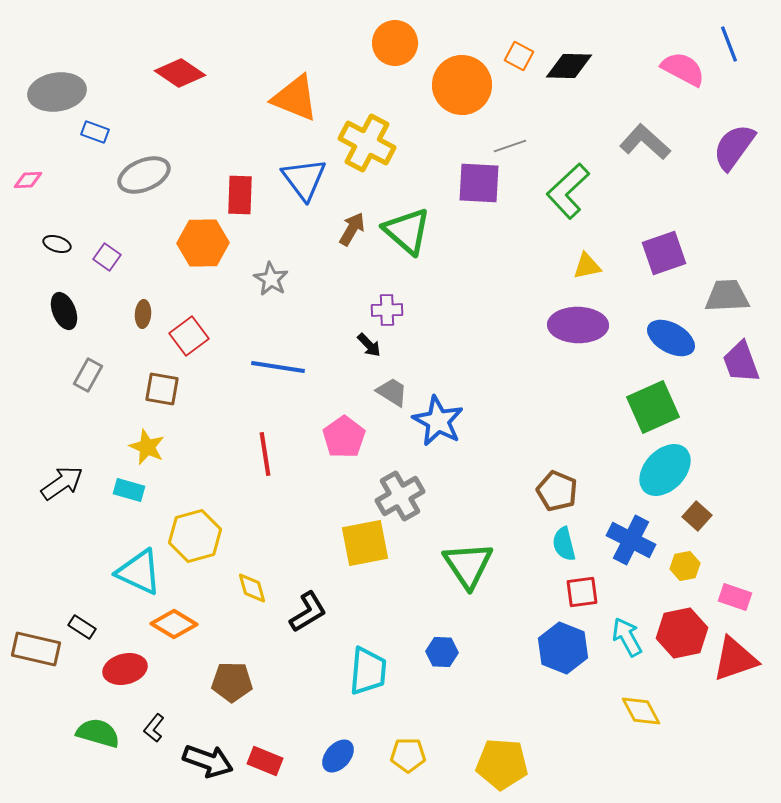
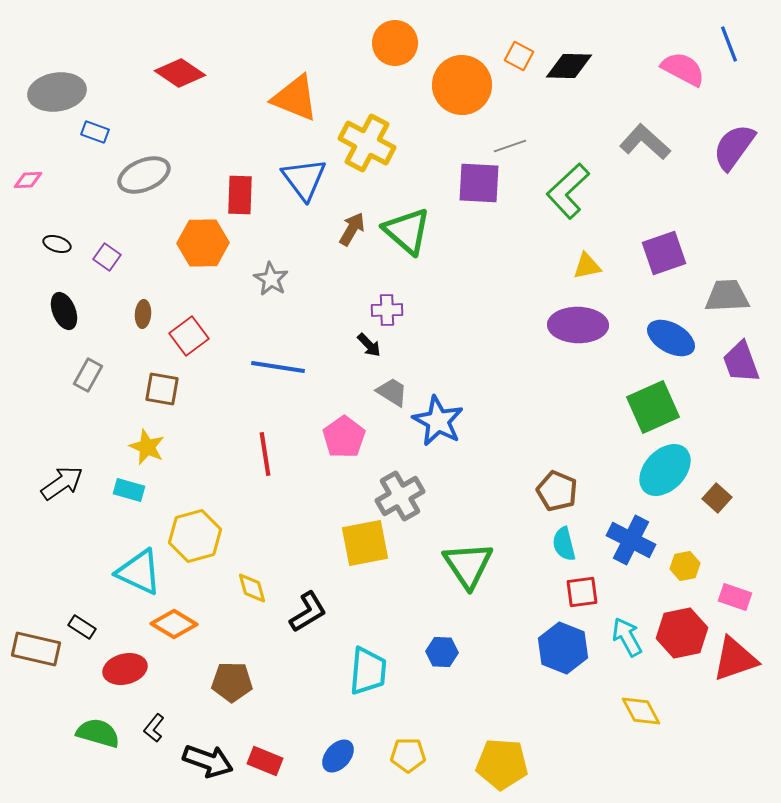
brown square at (697, 516): moved 20 px right, 18 px up
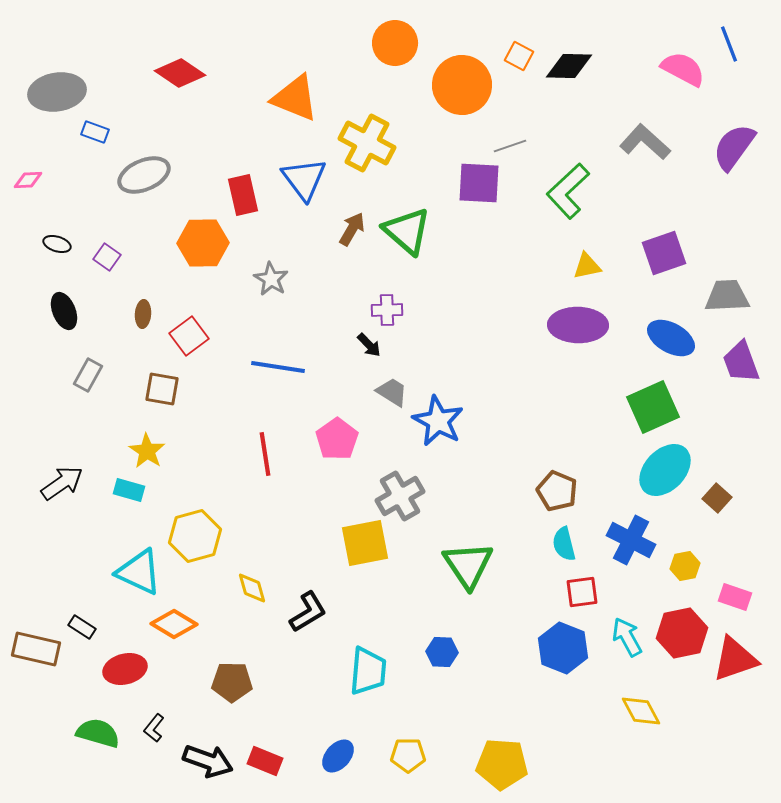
red rectangle at (240, 195): moved 3 px right; rotated 15 degrees counterclockwise
pink pentagon at (344, 437): moved 7 px left, 2 px down
yellow star at (147, 447): moved 4 px down; rotated 9 degrees clockwise
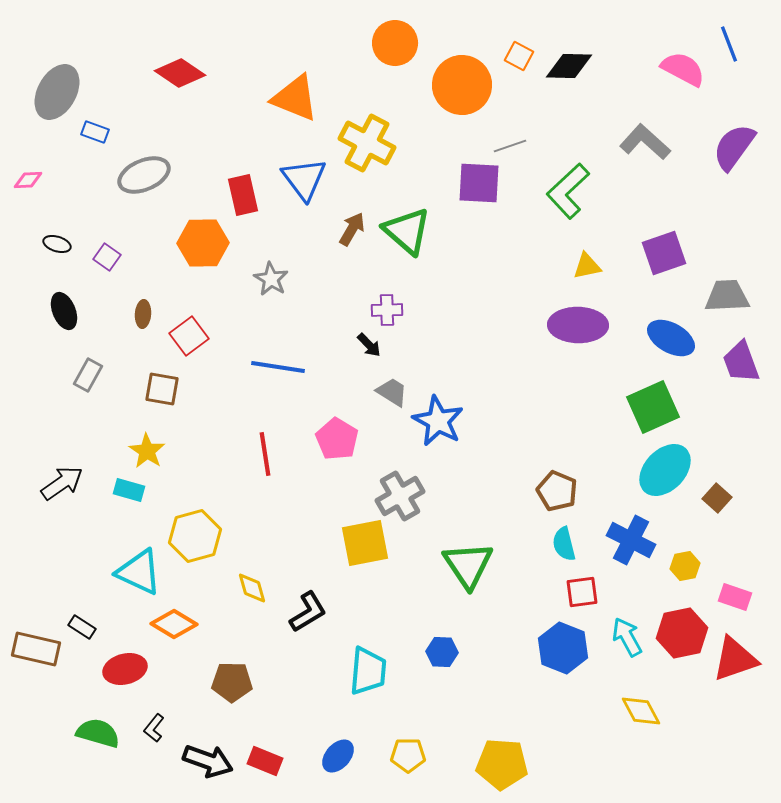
gray ellipse at (57, 92): rotated 52 degrees counterclockwise
pink pentagon at (337, 439): rotated 6 degrees counterclockwise
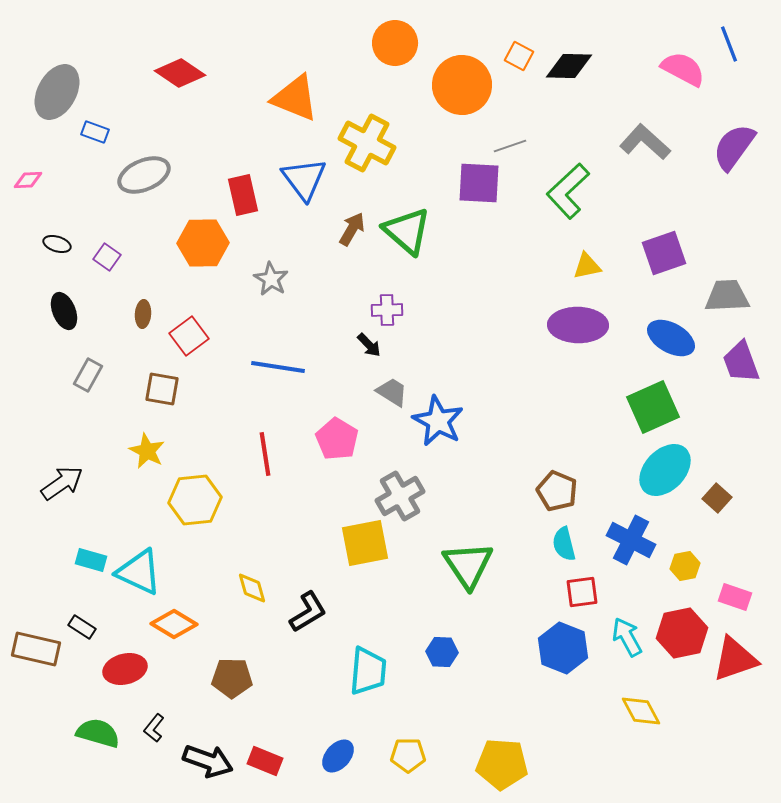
yellow star at (147, 451): rotated 6 degrees counterclockwise
cyan rectangle at (129, 490): moved 38 px left, 70 px down
yellow hexagon at (195, 536): moved 36 px up; rotated 9 degrees clockwise
brown pentagon at (232, 682): moved 4 px up
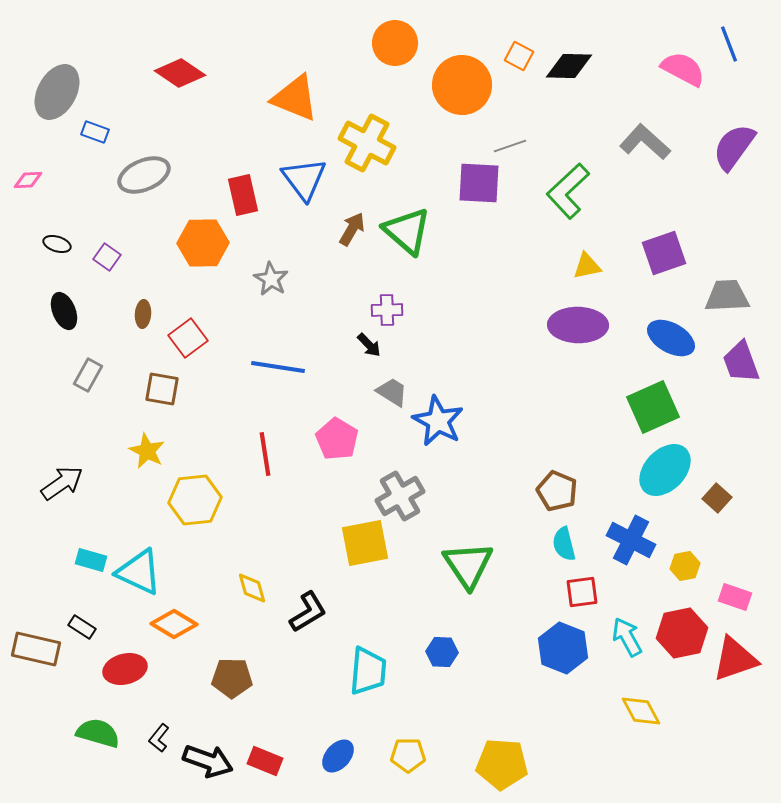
red square at (189, 336): moved 1 px left, 2 px down
black L-shape at (154, 728): moved 5 px right, 10 px down
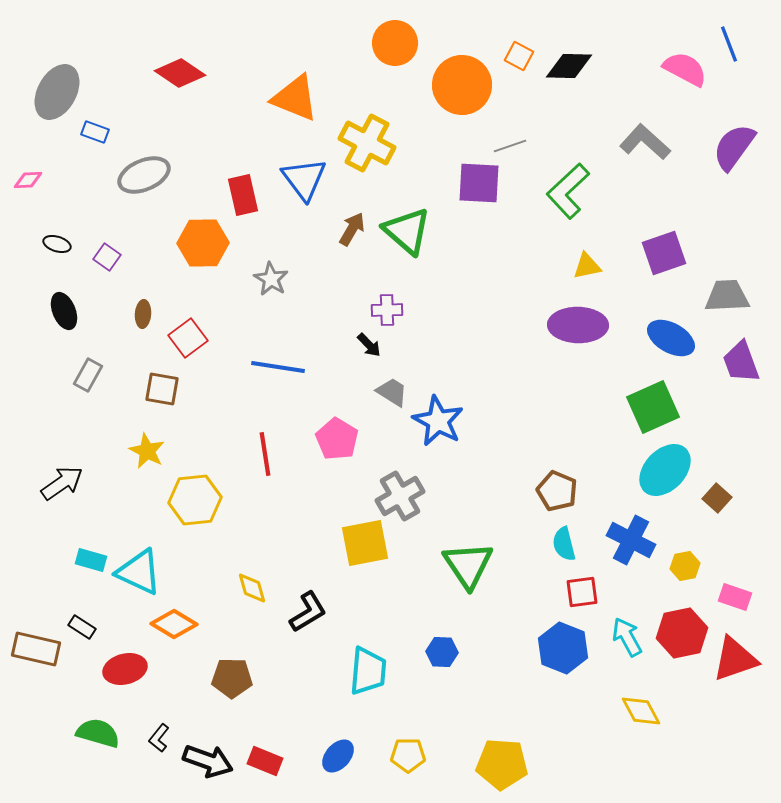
pink semicircle at (683, 69): moved 2 px right
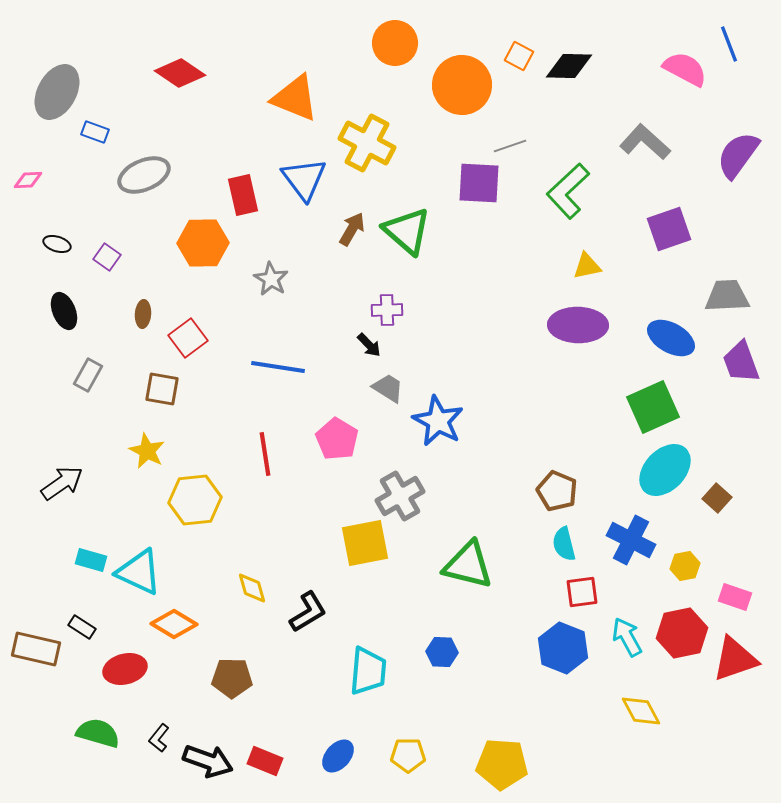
purple semicircle at (734, 147): moved 4 px right, 8 px down
purple square at (664, 253): moved 5 px right, 24 px up
gray trapezoid at (392, 392): moved 4 px left, 4 px up
green triangle at (468, 565): rotated 42 degrees counterclockwise
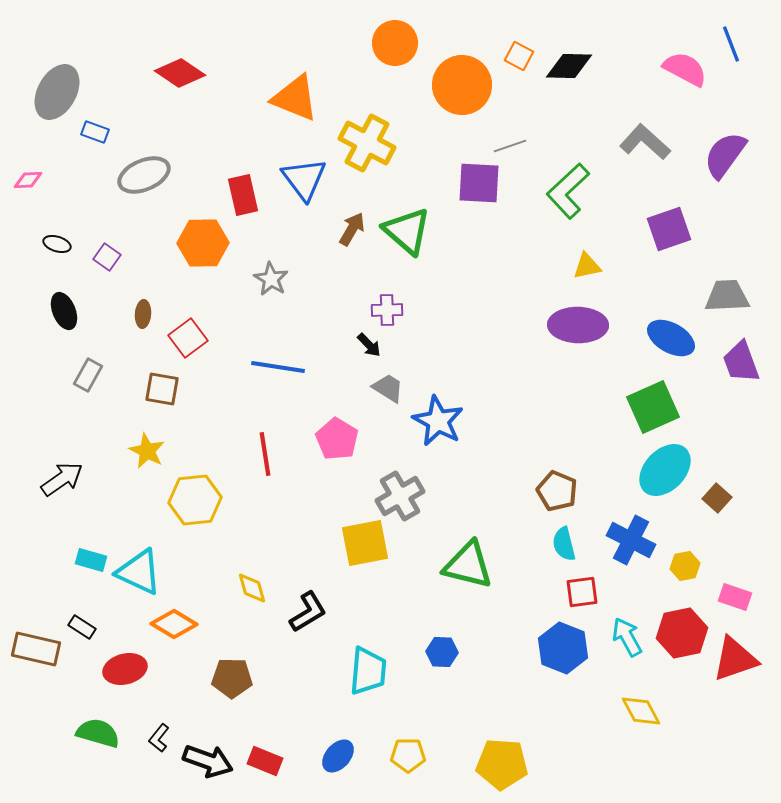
blue line at (729, 44): moved 2 px right
purple semicircle at (738, 155): moved 13 px left
black arrow at (62, 483): moved 4 px up
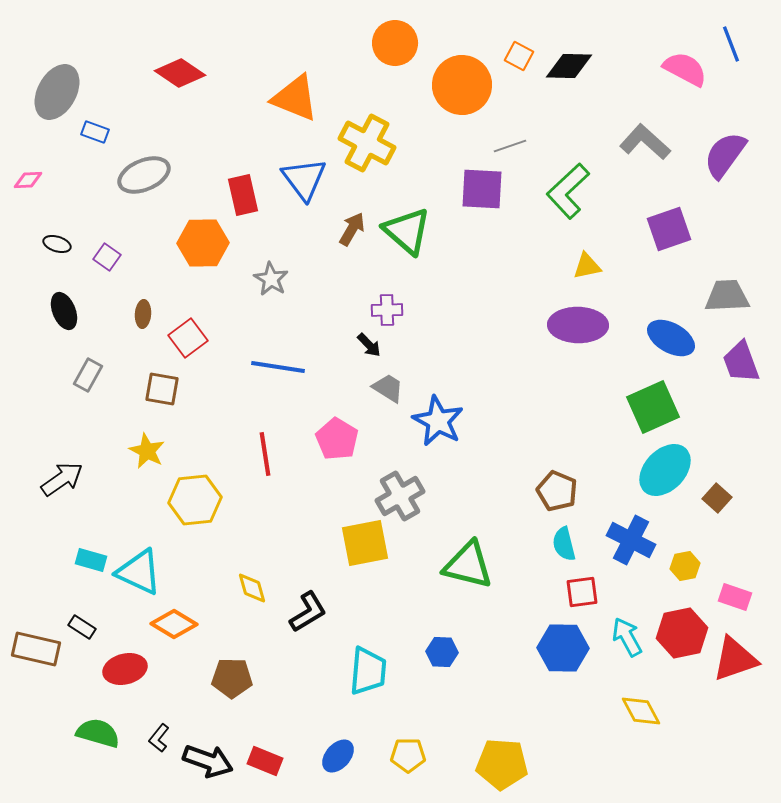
purple square at (479, 183): moved 3 px right, 6 px down
blue hexagon at (563, 648): rotated 21 degrees counterclockwise
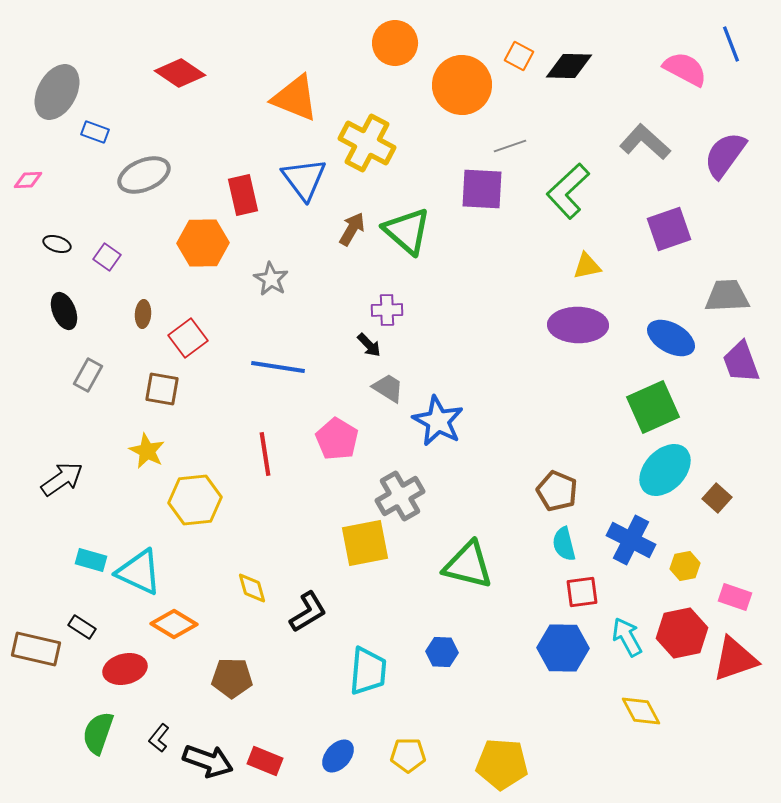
green semicircle at (98, 733): rotated 87 degrees counterclockwise
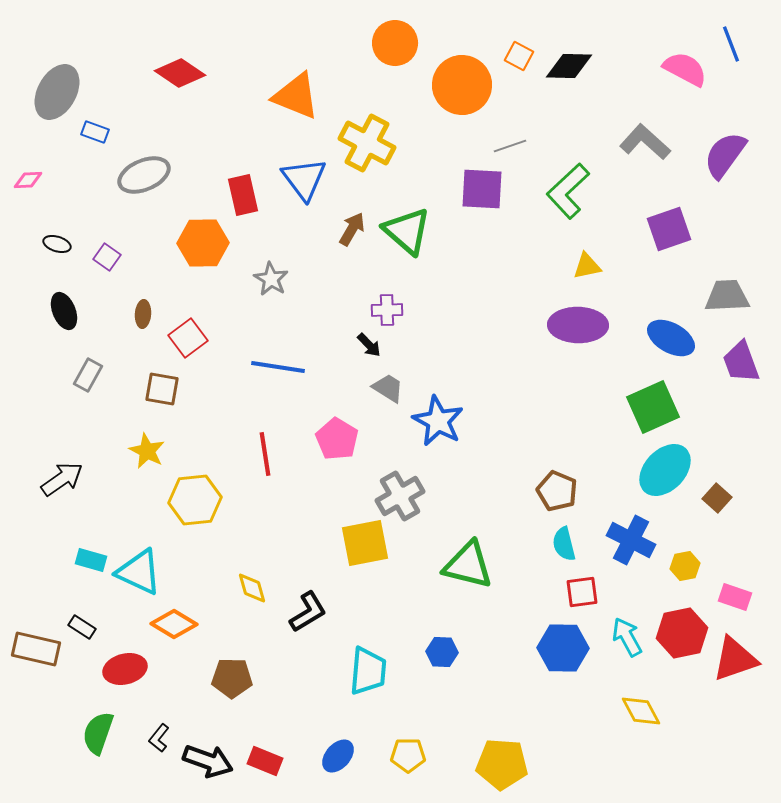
orange triangle at (295, 98): moved 1 px right, 2 px up
